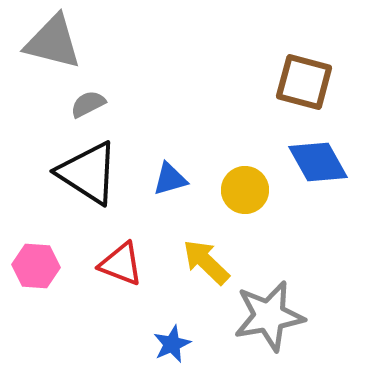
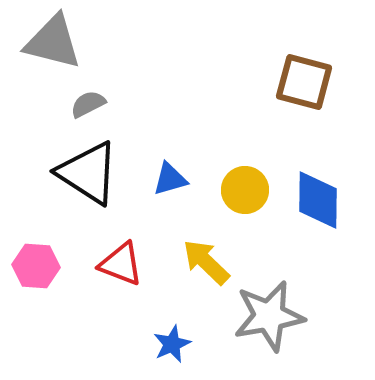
blue diamond: moved 38 px down; rotated 30 degrees clockwise
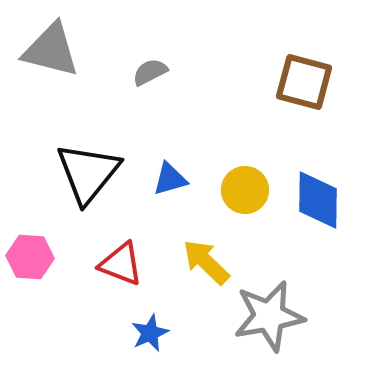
gray triangle: moved 2 px left, 8 px down
gray semicircle: moved 62 px right, 32 px up
black triangle: rotated 36 degrees clockwise
pink hexagon: moved 6 px left, 9 px up
blue star: moved 22 px left, 11 px up
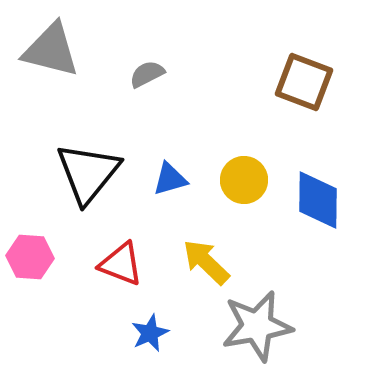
gray semicircle: moved 3 px left, 2 px down
brown square: rotated 6 degrees clockwise
yellow circle: moved 1 px left, 10 px up
gray star: moved 12 px left, 10 px down
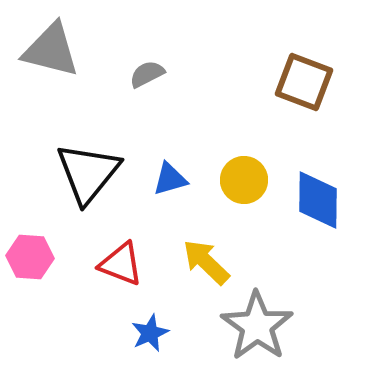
gray star: rotated 26 degrees counterclockwise
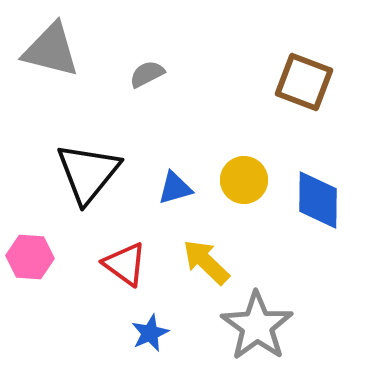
blue triangle: moved 5 px right, 9 px down
red triangle: moved 4 px right; rotated 15 degrees clockwise
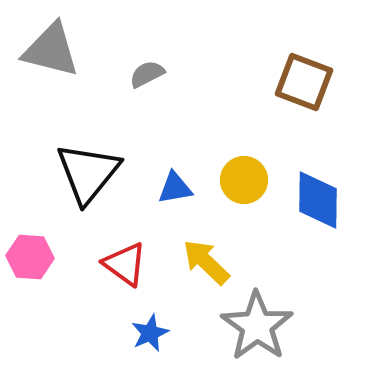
blue triangle: rotated 6 degrees clockwise
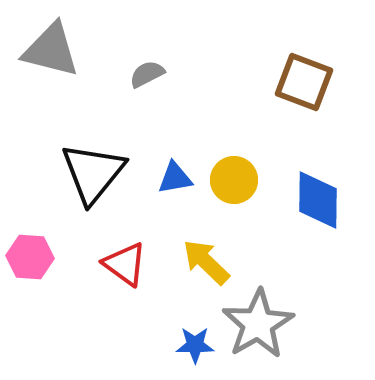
black triangle: moved 5 px right
yellow circle: moved 10 px left
blue triangle: moved 10 px up
gray star: moved 1 px right, 2 px up; rotated 6 degrees clockwise
blue star: moved 45 px right, 12 px down; rotated 24 degrees clockwise
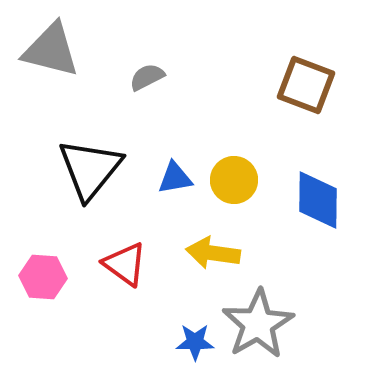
gray semicircle: moved 3 px down
brown square: moved 2 px right, 3 px down
black triangle: moved 3 px left, 4 px up
pink hexagon: moved 13 px right, 20 px down
yellow arrow: moved 7 px right, 9 px up; rotated 36 degrees counterclockwise
blue star: moved 3 px up
